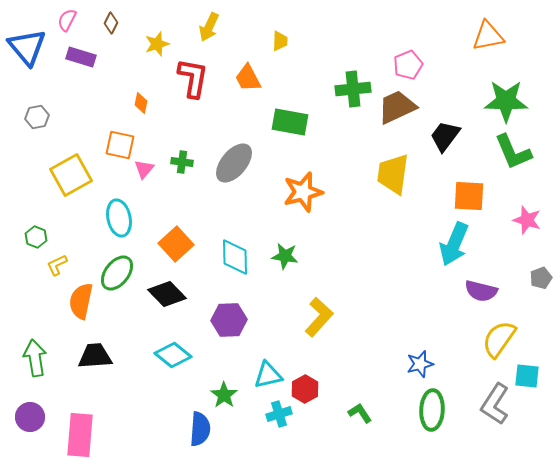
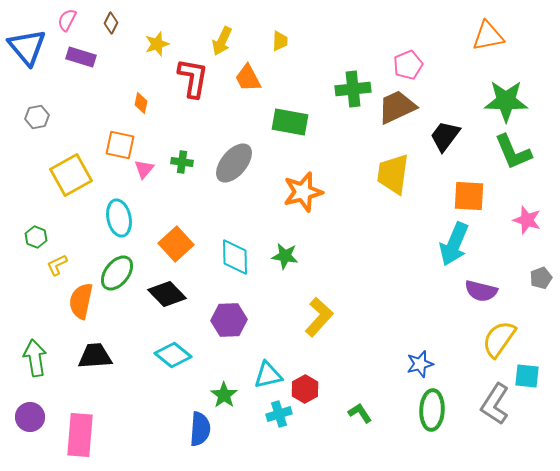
yellow arrow at (209, 27): moved 13 px right, 14 px down
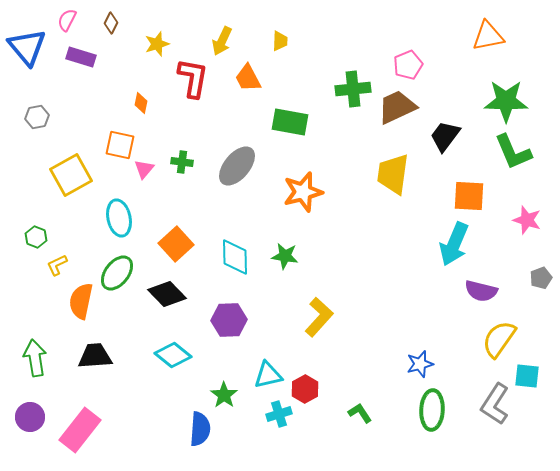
gray ellipse at (234, 163): moved 3 px right, 3 px down
pink rectangle at (80, 435): moved 5 px up; rotated 33 degrees clockwise
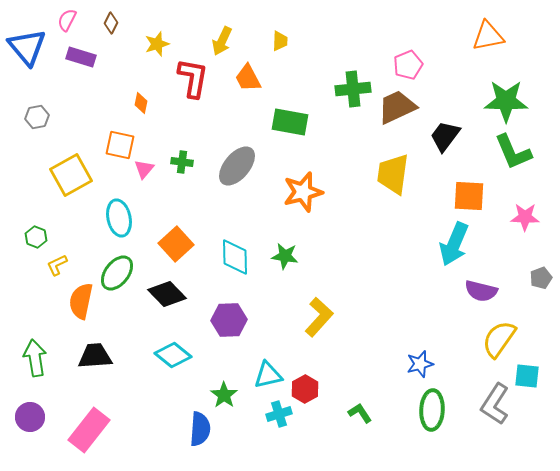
pink star at (527, 220): moved 2 px left, 3 px up; rotated 16 degrees counterclockwise
pink rectangle at (80, 430): moved 9 px right
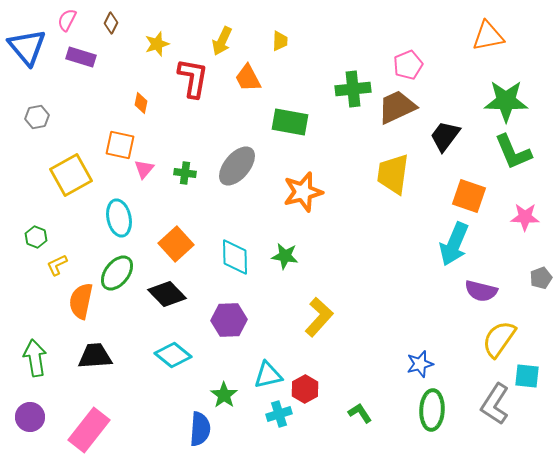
green cross at (182, 162): moved 3 px right, 11 px down
orange square at (469, 196): rotated 16 degrees clockwise
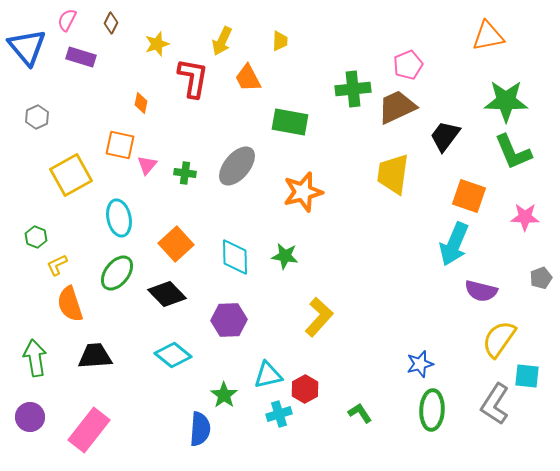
gray hexagon at (37, 117): rotated 15 degrees counterclockwise
pink triangle at (144, 169): moved 3 px right, 4 px up
orange semicircle at (81, 301): moved 11 px left, 3 px down; rotated 30 degrees counterclockwise
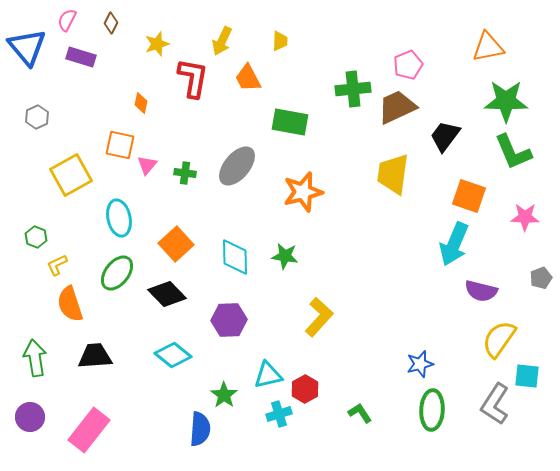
orange triangle at (488, 36): moved 11 px down
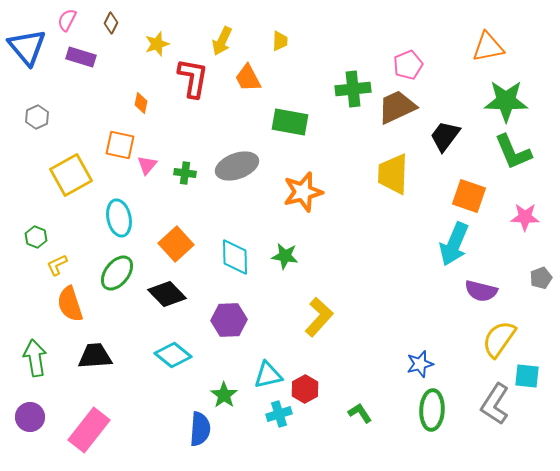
gray ellipse at (237, 166): rotated 30 degrees clockwise
yellow trapezoid at (393, 174): rotated 6 degrees counterclockwise
